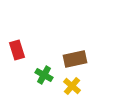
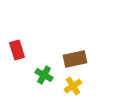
yellow cross: moved 1 px right; rotated 18 degrees clockwise
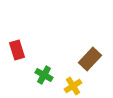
brown rectangle: moved 15 px right; rotated 35 degrees counterclockwise
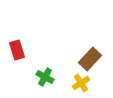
green cross: moved 1 px right, 2 px down
yellow cross: moved 8 px right, 3 px up
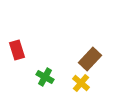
yellow cross: rotated 18 degrees counterclockwise
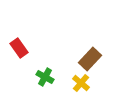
red rectangle: moved 2 px right, 2 px up; rotated 18 degrees counterclockwise
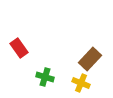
green cross: rotated 12 degrees counterclockwise
yellow cross: rotated 18 degrees counterclockwise
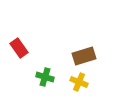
brown rectangle: moved 6 px left, 3 px up; rotated 30 degrees clockwise
yellow cross: moved 2 px left, 1 px up
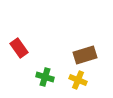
brown rectangle: moved 1 px right, 1 px up
yellow cross: moved 1 px left, 2 px up
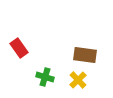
brown rectangle: rotated 25 degrees clockwise
yellow cross: rotated 24 degrees clockwise
